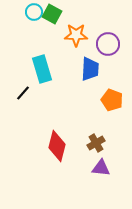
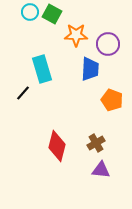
cyan circle: moved 4 px left
purple triangle: moved 2 px down
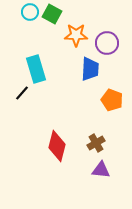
purple circle: moved 1 px left, 1 px up
cyan rectangle: moved 6 px left
black line: moved 1 px left
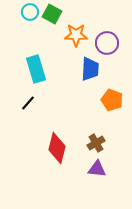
black line: moved 6 px right, 10 px down
red diamond: moved 2 px down
purple triangle: moved 4 px left, 1 px up
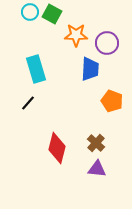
orange pentagon: moved 1 px down
brown cross: rotated 18 degrees counterclockwise
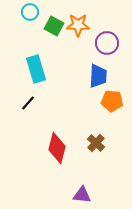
green square: moved 2 px right, 12 px down
orange star: moved 2 px right, 10 px up
blue trapezoid: moved 8 px right, 7 px down
orange pentagon: rotated 15 degrees counterclockwise
purple triangle: moved 15 px left, 26 px down
